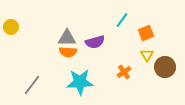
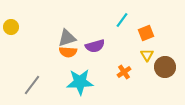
gray triangle: rotated 18 degrees counterclockwise
purple semicircle: moved 4 px down
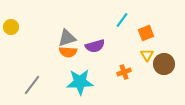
brown circle: moved 1 px left, 3 px up
orange cross: rotated 16 degrees clockwise
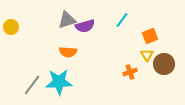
orange square: moved 4 px right, 3 px down
gray triangle: moved 18 px up
purple semicircle: moved 10 px left, 20 px up
orange cross: moved 6 px right
cyan star: moved 21 px left
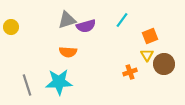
purple semicircle: moved 1 px right
gray line: moved 5 px left; rotated 55 degrees counterclockwise
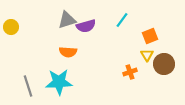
gray line: moved 1 px right, 1 px down
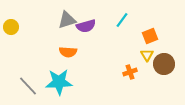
gray line: rotated 25 degrees counterclockwise
